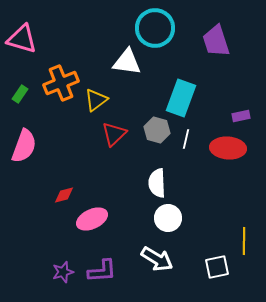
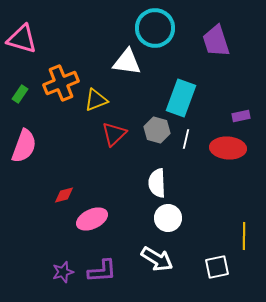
yellow triangle: rotated 15 degrees clockwise
yellow line: moved 5 px up
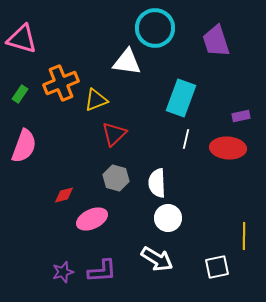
gray hexagon: moved 41 px left, 48 px down
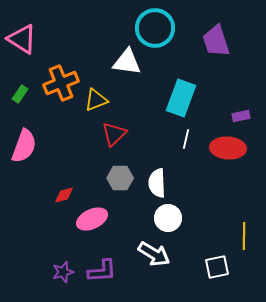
pink triangle: rotated 16 degrees clockwise
gray hexagon: moved 4 px right; rotated 15 degrees counterclockwise
white arrow: moved 3 px left, 5 px up
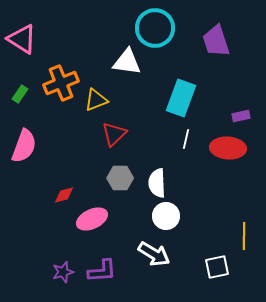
white circle: moved 2 px left, 2 px up
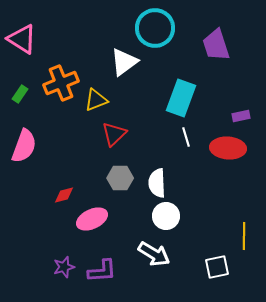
purple trapezoid: moved 4 px down
white triangle: moved 3 px left; rotated 44 degrees counterclockwise
white line: moved 2 px up; rotated 30 degrees counterclockwise
purple star: moved 1 px right, 5 px up
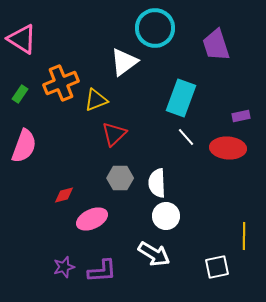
white line: rotated 24 degrees counterclockwise
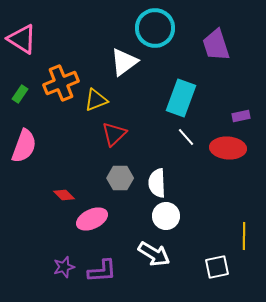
red diamond: rotated 60 degrees clockwise
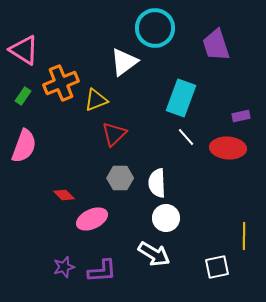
pink triangle: moved 2 px right, 11 px down
green rectangle: moved 3 px right, 2 px down
white circle: moved 2 px down
